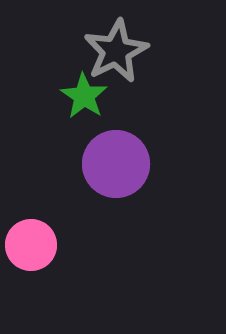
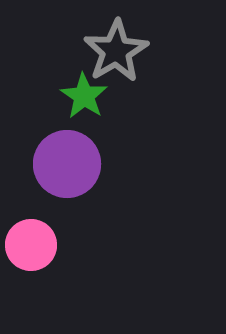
gray star: rotated 4 degrees counterclockwise
purple circle: moved 49 px left
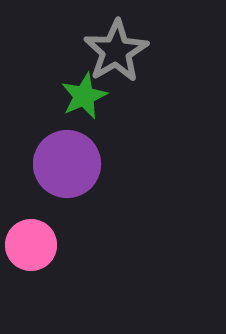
green star: rotated 15 degrees clockwise
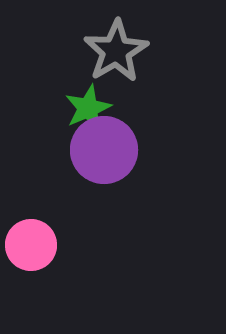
green star: moved 4 px right, 12 px down
purple circle: moved 37 px right, 14 px up
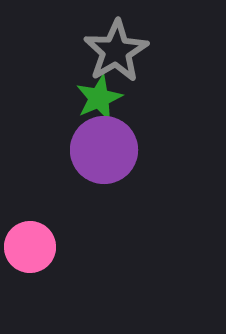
green star: moved 11 px right, 10 px up
pink circle: moved 1 px left, 2 px down
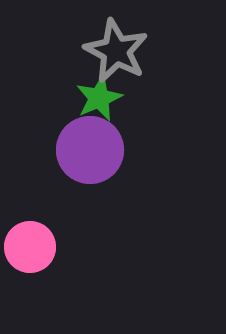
gray star: rotated 14 degrees counterclockwise
purple circle: moved 14 px left
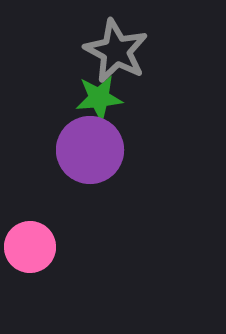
green star: rotated 18 degrees clockwise
